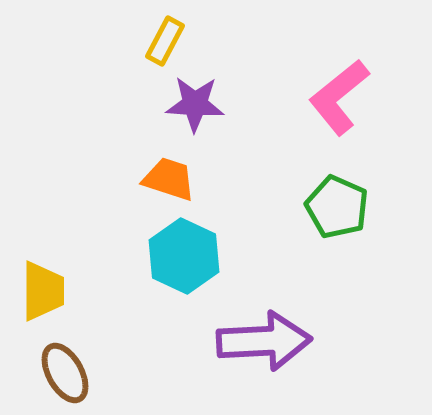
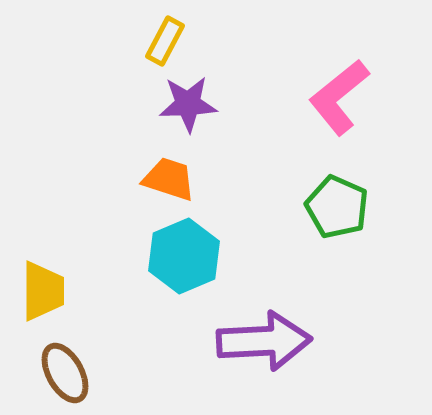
purple star: moved 7 px left; rotated 6 degrees counterclockwise
cyan hexagon: rotated 12 degrees clockwise
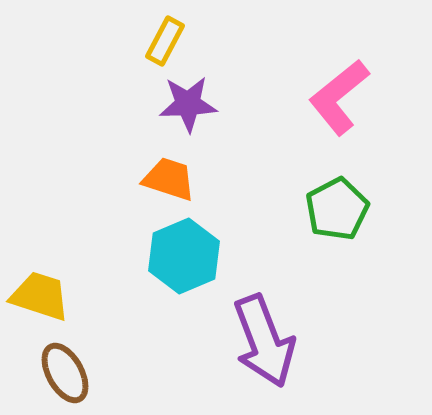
green pentagon: moved 2 px down; rotated 20 degrees clockwise
yellow trapezoid: moved 3 px left, 5 px down; rotated 72 degrees counterclockwise
purple arrow: rotated 72 degrees clockwise
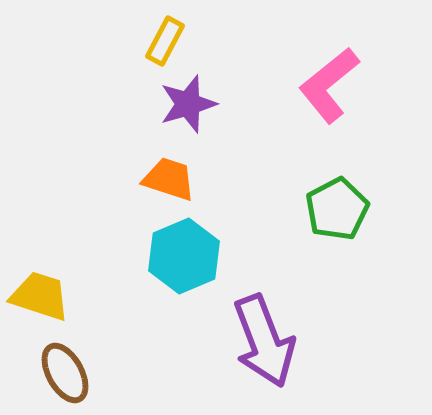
pink L-shape: moved 10 px left, 12 px up
purple star: rotated 14 degrees counterclockwise
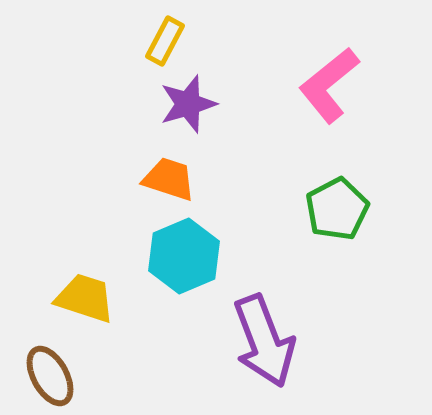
yellow trapezoid: moved 45 px right, 2 px down
brown ellipse: moved 15 px left, 3 px down
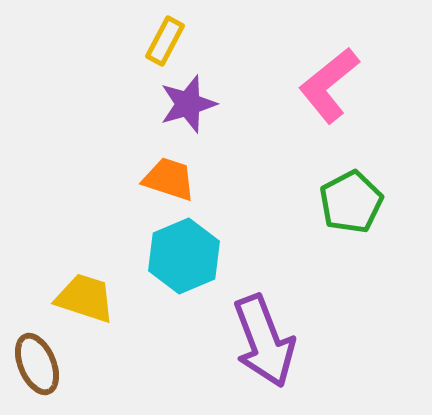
green pentagon: moved 14 px right, 7 px up
brown ellipse: moved 13 px left, 12 px up; rotated 6 degrees clockwise
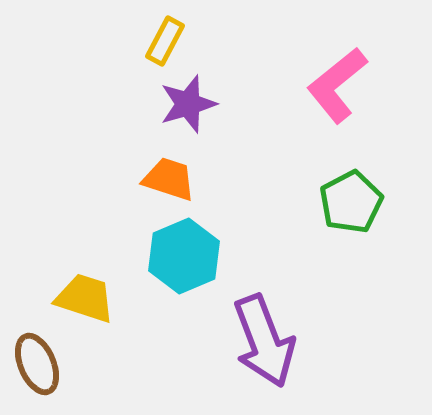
pink L-shape: moved 8 px right
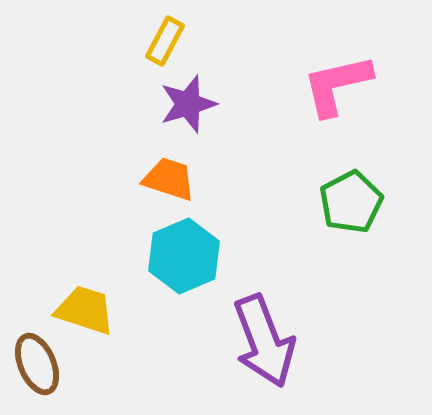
pink L-shape: rotated 26 degrees clockwise
yellow trapezoid: moved 12 px down
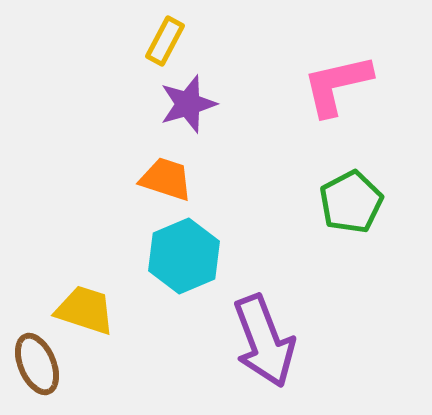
orange trapezoid: moved 3 px left
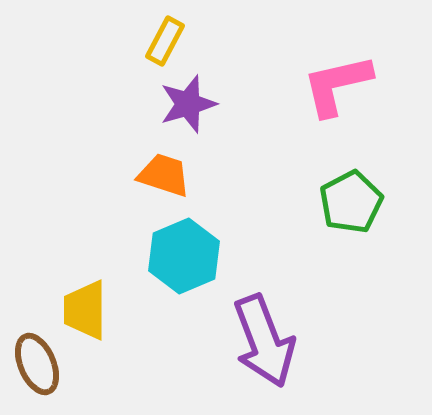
orange trapezoid: moved 2 px left, 4 px up
yellow trapezoid: rotated 108 degrees counterclockwise
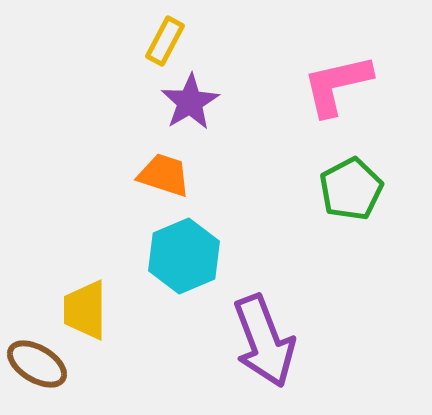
purple star: moved 2 px right, 2 px up; rotated 14 degrees counterclockwise
green pentagon: moved 13 px up
brown ellipse: rotated 36 degrees counterclockwise
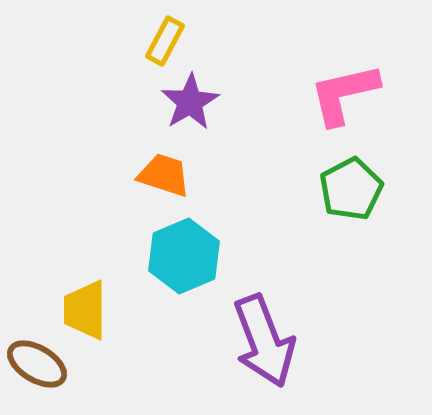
pink L-shape: moved 7 px right, 9 px down
